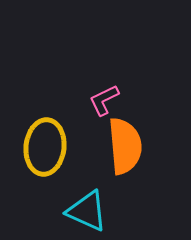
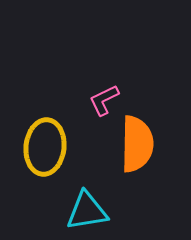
orange semicircle: moved 12 px right, 2 px up; rotated 6 degrees clockwise
cyan triangle: rotated 33 degrees counterclockwise
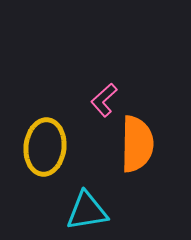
pink L-shape: rotated 16 degrees counterclockwise
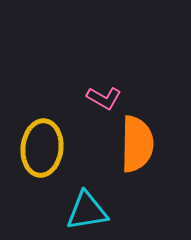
pink L-shape: moved 2 px up; rotated 108 degrees counterclockwise
yellow ellipse: moved 3 px left, 1 px down
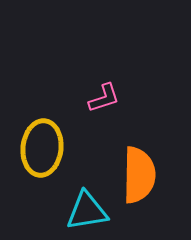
pink L-shape: rotated 48 degrees counterclockwise
orange semicircle: moved 2 px right, 31 px down
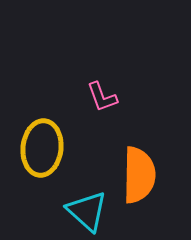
pink L-shape: moved 2 px left, 1 px up; rotated 88 degrees clockwise
cyan triangle: rotated 51 degrees clockwise
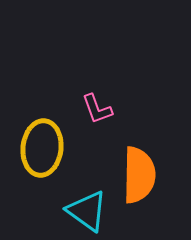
pink L-shape: moved 5 px left, 12 px down
cyan triangle: rotated 6 degrees counterclockwise
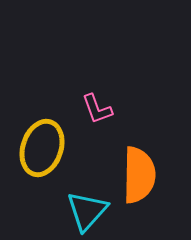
yellow ellipse: rotated 12 degrees clockwise
cyan triangle: rotated 36 degrees clockwise
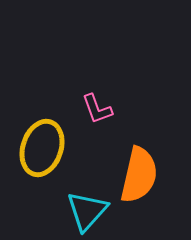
orange semicircle: rotated 12 degrees clockwise
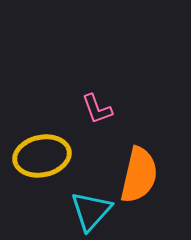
yellow ellipse: moved 8 px down; rotated 60 degrees clockwise
cyan triangle: moved 4 px right
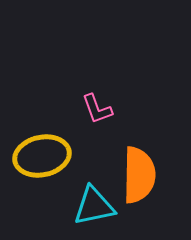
orange semicircle: rotated 12 degrees counterclockwise
cyan triangle: moved 3 px right, 5 px up; rotated 36 degrees clockwise
